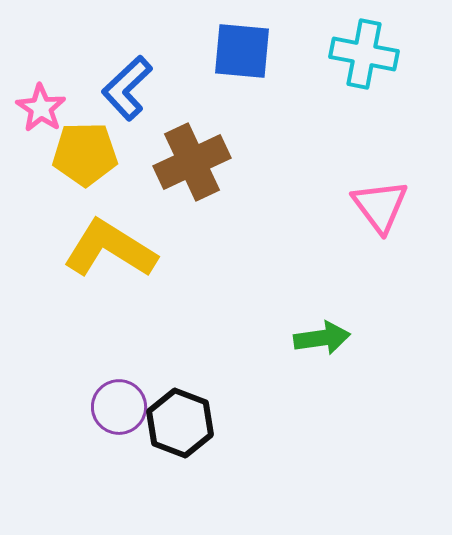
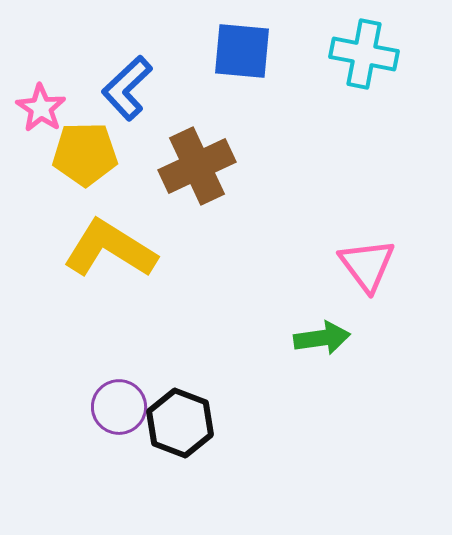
brown cross: moved 5 px right, 4 px down
pink triangle: moved 13 px left, 59 px down
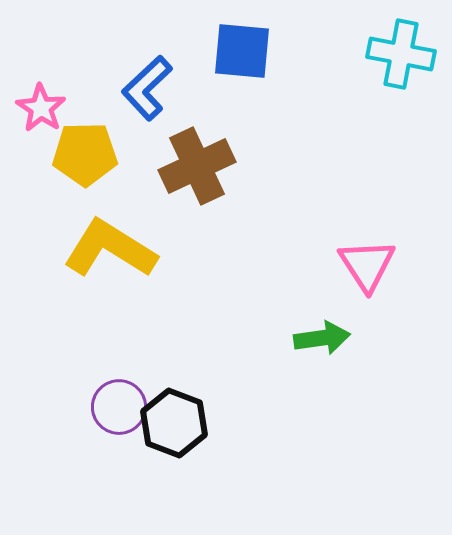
cyan cross: moved 37 px right
blue L-shape: moved 20 px right
pink triangle: rotated 4 degrees clockwise
black hexagon: moved 6 px left
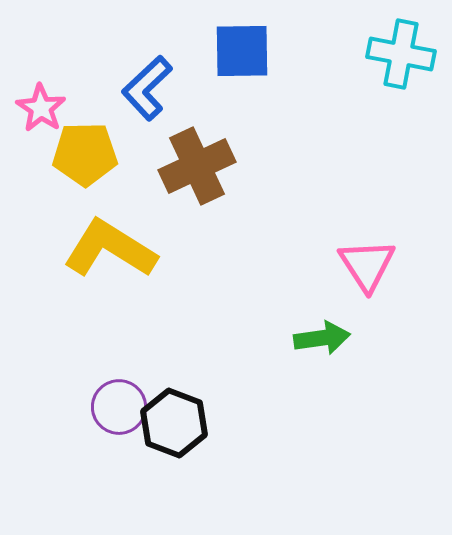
blue square: rotated 6 degrees counterclockwise
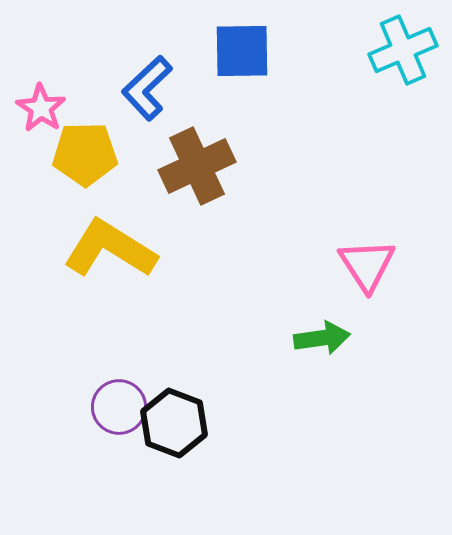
cyan cross: moved 2 px right, 4 px up; rotated 34 degrees counterclockwise
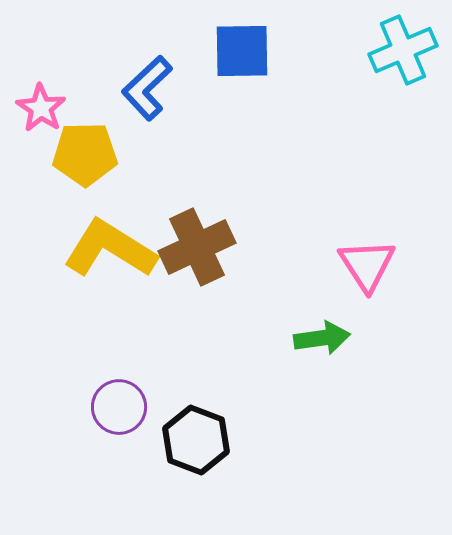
brown cross: moved 81 px down
black hexagon: moved 22 px right, 17 px down
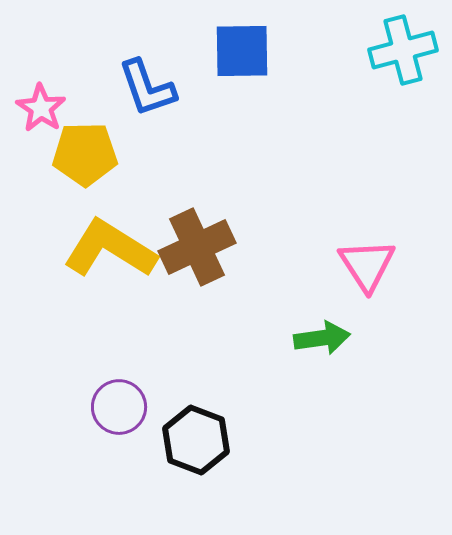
cyan cross: rotated 8 degrees clockwise
blue L-shape: rotated 66 degrees counterclockwise
